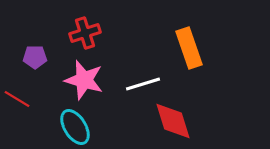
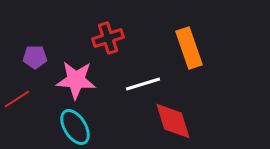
red cross: moved 23 px right, 5 px down
pink star: moved 8 px left; rotated 12 degrees counterclockwise
red line: rotated 64 degrees counterclockwise
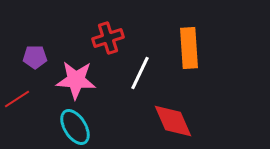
orange rectangle: rotated 15 degrees clockwise
white line: moved 3 px left, 11 px up; rotated 48 degrees counterclockwise
red diamond: rotated 6 degrees counterclockwise
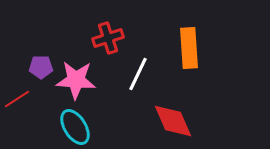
purple pentagon: moved 6 px right, 10 px down
white line: moved 2 px left, 1 px down
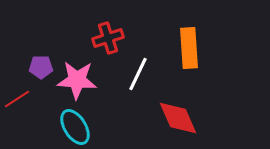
pink star: moved 1 px right
red diamond: moved 5 px right, 3 px up
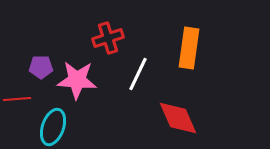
orange rectangle: rotated 12 degrees clockwise
red line: rotated 28 degrees clockwise
cyan ellipse: moved 22 px left; rotated 51 degrees clockwise
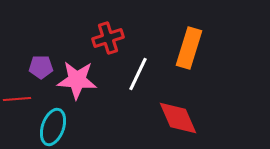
orange rectangle: rotated 9 degrees clockwise
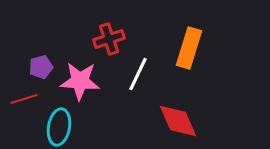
red cross: moved 1 px right, 1 px down
purple pentagon: rotated 15 degrees counterclockwise
pink star: moved 3 px right, 1 px down
red line: moved 7 px right; rotated 12 degrees counterclockwise
red diamond: moved 3 px down
cyan ellipse: moved 6 px right; rotated 9 degrees counterclockwise
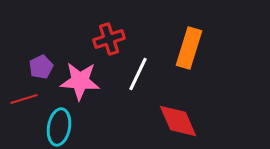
purple pentagon: rotated 10 degrees counterclockwise
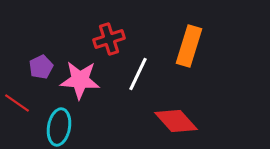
orange rectangle: moved 2 px up
pink star: moved 1 px up
red line: moved 7 px left, 4 px down; rotated 52 degrees clockwise
red diamond: moved 2 px left; rotated 18 degrees counterclockwise
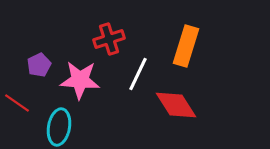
orange rectangle: moved 3 px left
purple pentagon: moved 2 px left, 2 px up
red diamond: moved 16 px up; rotated 9 degrees clockwise
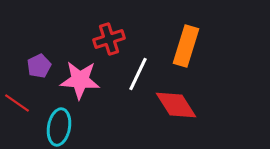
purple pentagon: moved 1 px down
